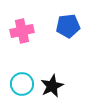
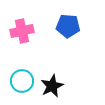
blue pentagon: rotated 10 degrees clockwise
cyan circle: moved 3 px up
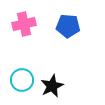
pink cross: moved 2 px right, 7 px up
cyan circle: moved 1 px up
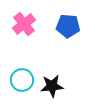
pink cross: rotated 25 degrees counterclockwise
black star: rotated 20 degrees clockwise
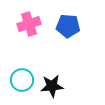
pink cross: moved 5 px right; rotated 20 degrees clockwise
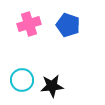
blue pentagon: moved 1 px up; rotated 15 degrees clockwise
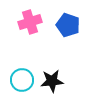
pink cross: moved 1 px right, 2 px up
black star: moved 5 px up
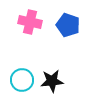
pink cross: rotated 30 degrees clockwise
